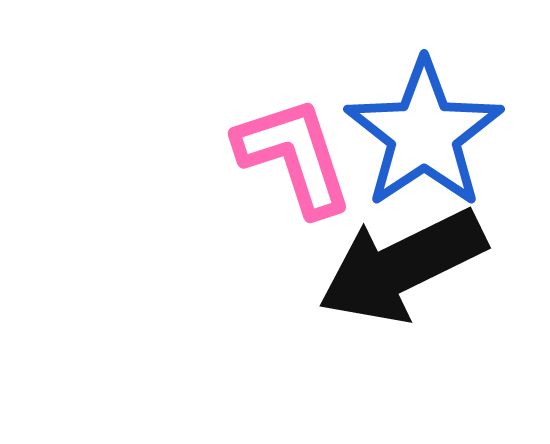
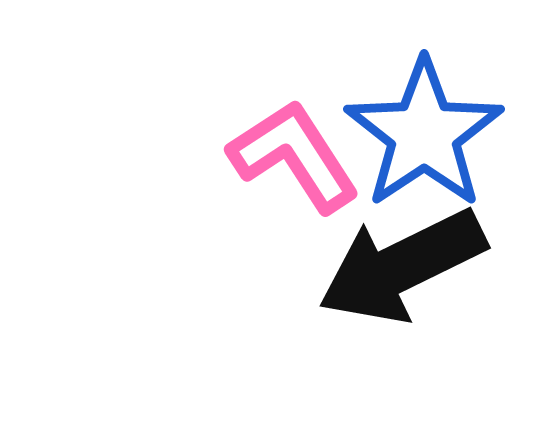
pink L-shape: rotated 15 degrees counterclockwise
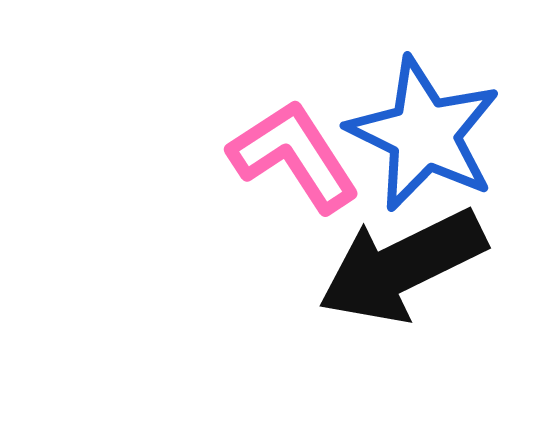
blue star: rotated 12 degrees counterclockwise
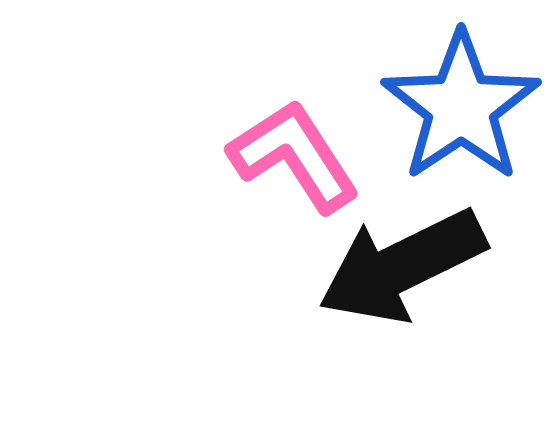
blue star: moved 37 px right, 27 px up; rotated 12 degrees clockwise
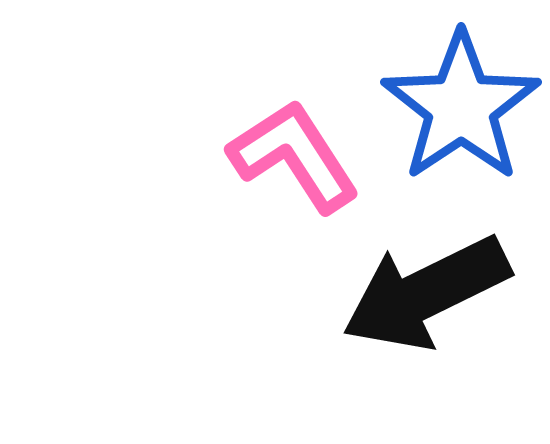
black arrow: moved 24 px right, 27 px down
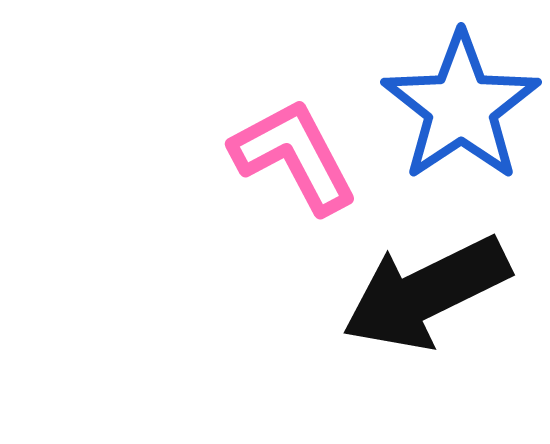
pink L-shape: rotated 5 degrees clockwise
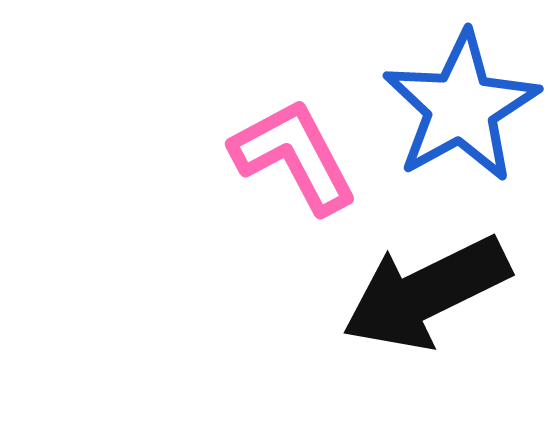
blue star: rotated 5 degrees clockwise
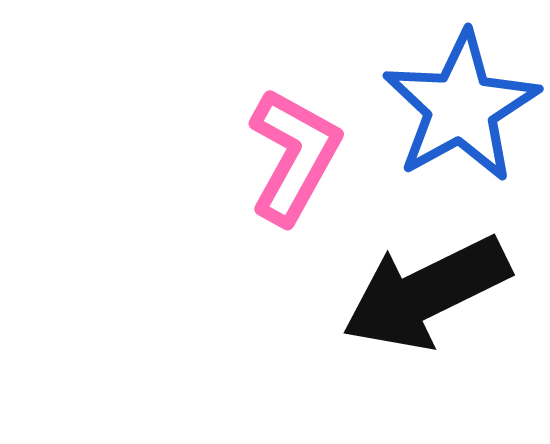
pink L-shape: rotated 57 degrees clockwise
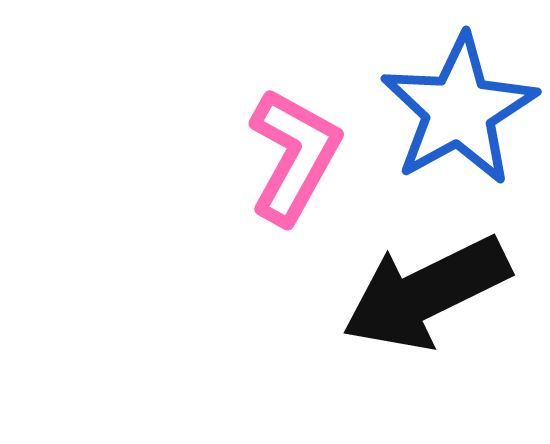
blue star: moved 2 px left, 3 px down
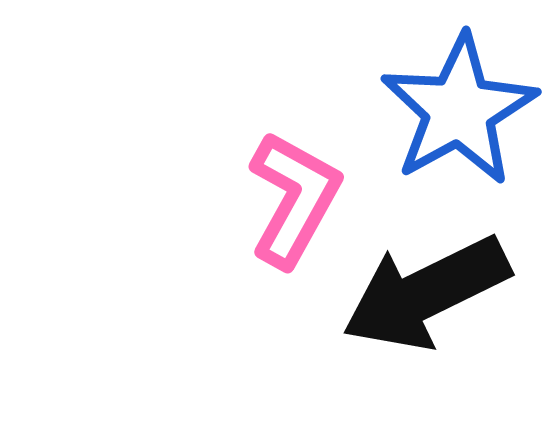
pink L-shape: moved 43 px down
